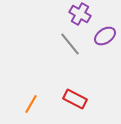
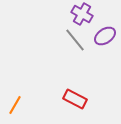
purple cross: moved 2 px right
gray line: moved 5 px right, 4 px up
orange line: moved 16 px left, 1 px down
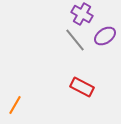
red rectangle: moved 7 px right, 12 px up
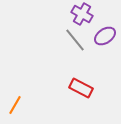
red rectangle: moved 1 px left, 1 px down
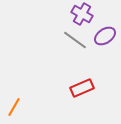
gray line: rotated 15 degrees counterclockwise
red rectangle: moved 1 px right; rotated 50 degrees counterclockwise
orange line: moved 1 px left, 2 px down
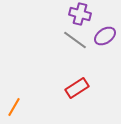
purple cross: moved 2 px left; rotated 15 degrees counterclockwise
red rectangle: moved 5 px left; rotated 10 degrees counterclockwise
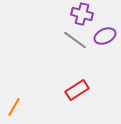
purple cross: moved 2 px right
purple ellipse: rotated 10 degrees clockwise
red rectangle: moved 2 px down
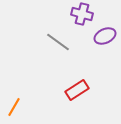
gray line: moved 17 px left, 2 px down
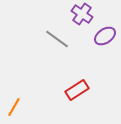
purple cross: rotated 20 degrees clockwise
purple ellipse: rotated 10 degrees counterclockwise
gray line: moved 1 px left, 3 px up
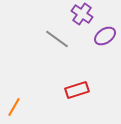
red rectangle: rotated 15 degrees clockwise
